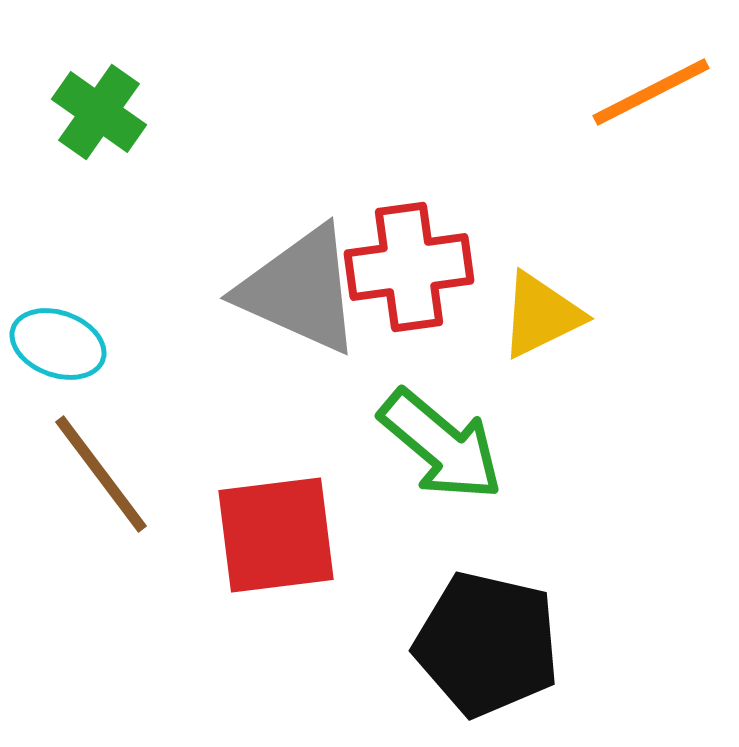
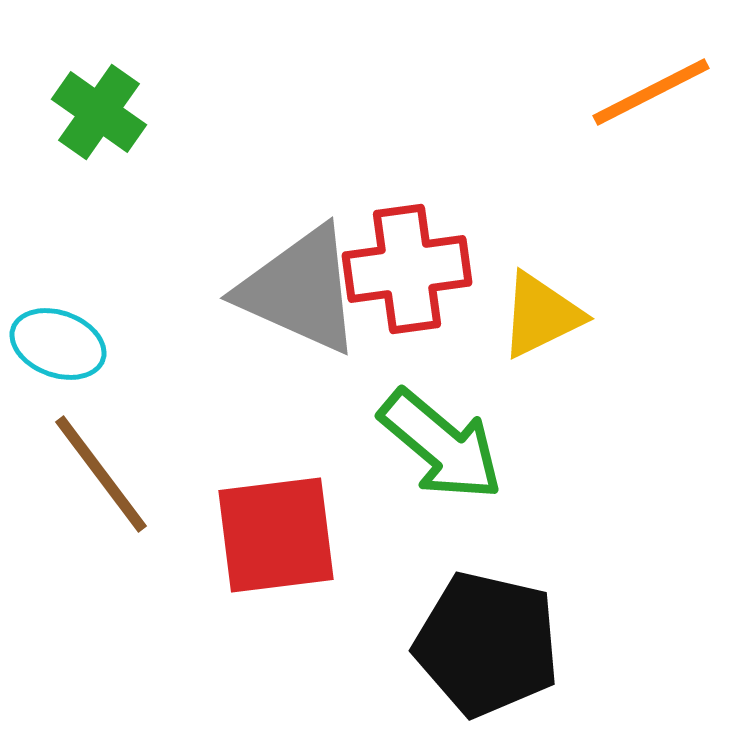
red cross: moved 2 px left, 2 px down
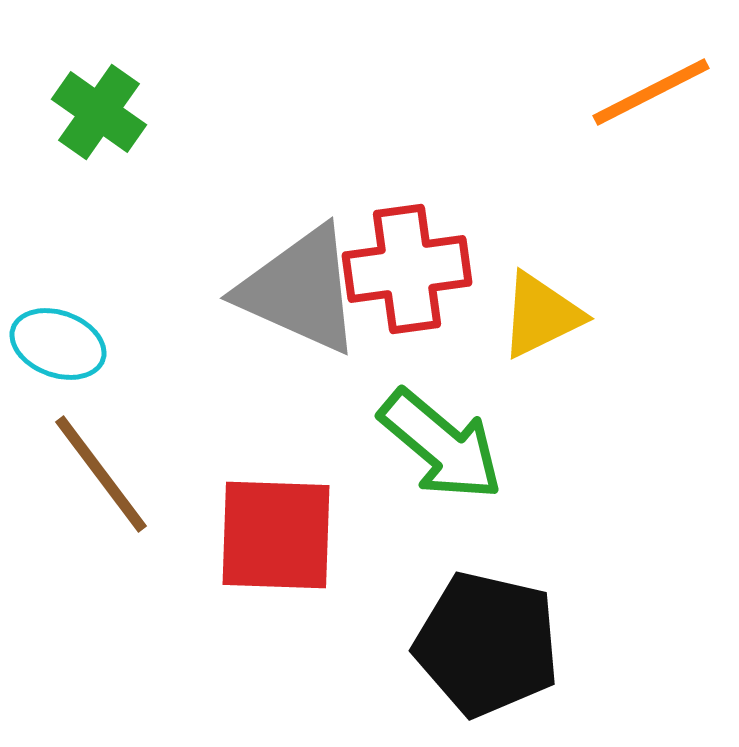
red square: rotated 9 degrees clockwise
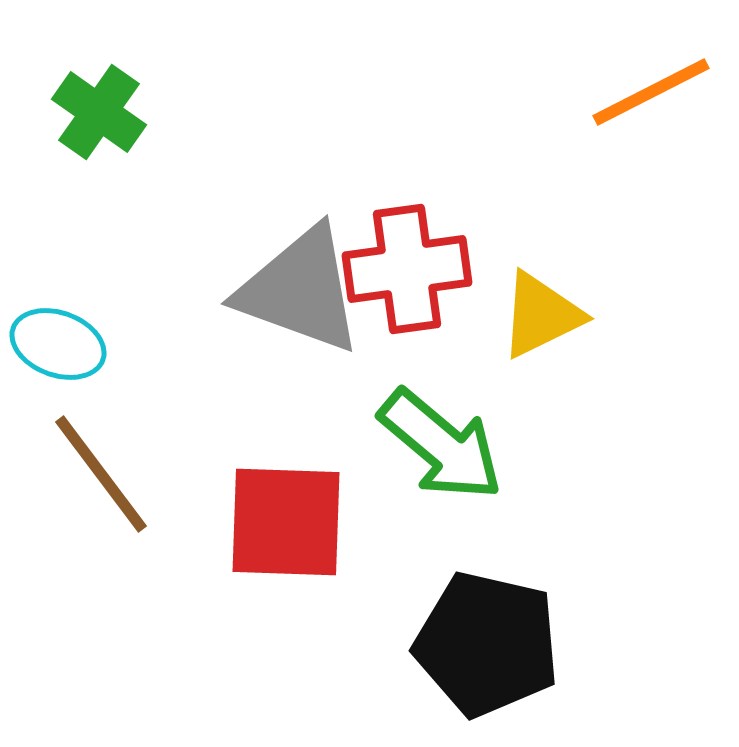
gray triangle: rotated 4 degrees counterclockwise
red square: moved 10 px right, 13 px up
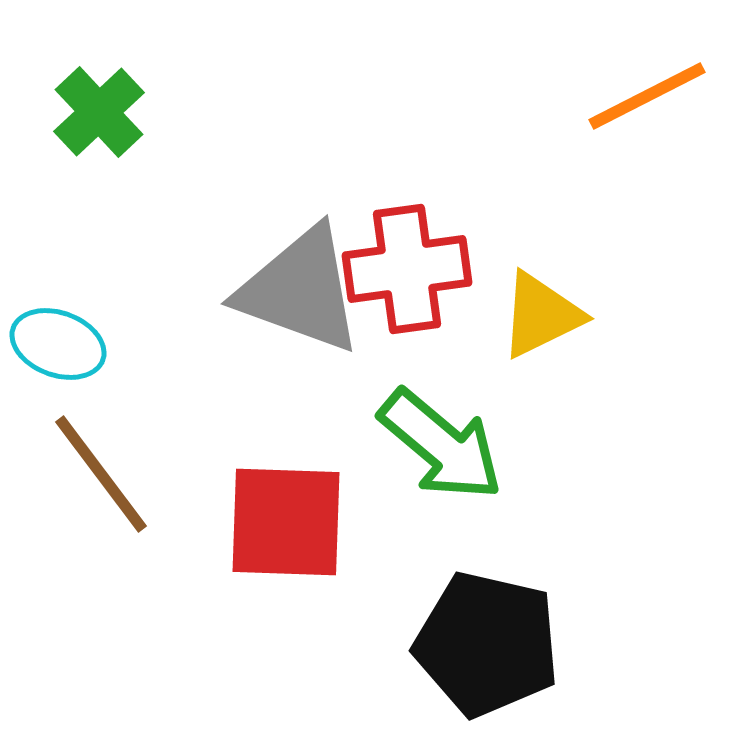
orange line: moved 4 px left, 4 px down
green cross: rotated 12 degrees clockwise
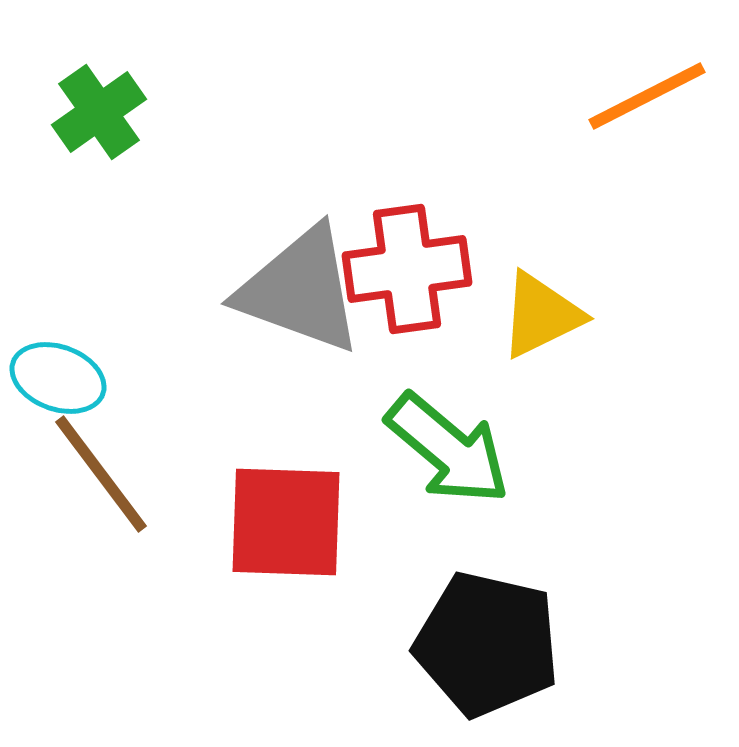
green cross: rotated 8 degrees clockwise
cyan ellipse: moved 34 px down
green arrow: moved 7 px right, 4 px down
